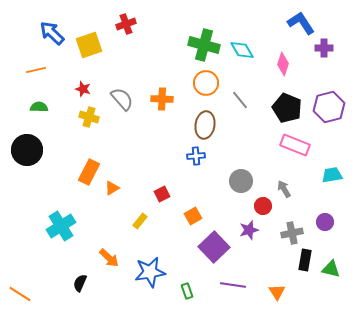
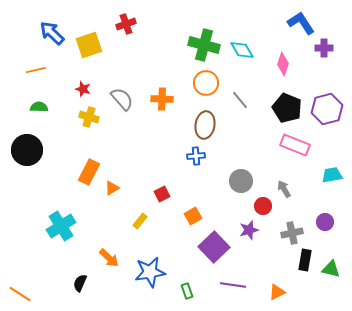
purple hexagon at (329, 107): moved 2 px left, 2 px down
orange triangle at (277, 292): rotated 36 degrees clockwise
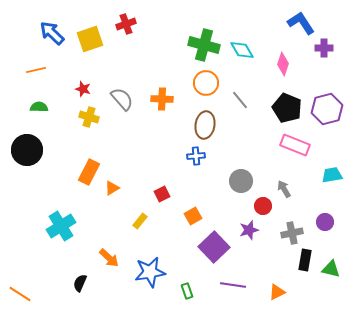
yellow square at (89, 45): moved 1 px right, 6 px up
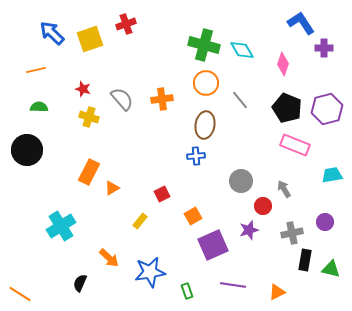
orange cross at (162, 99): rotated 10 degrees counterclockwise
purple square at (214, 247): moved 1 px left, 2 px up; rotated 20 degrees clockwise
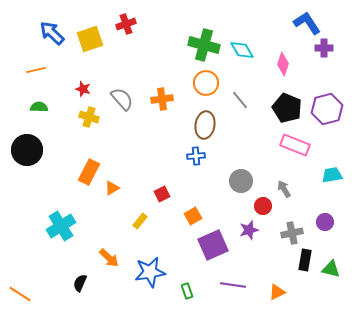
blue L-shape at (301, 23): moved 6 px right
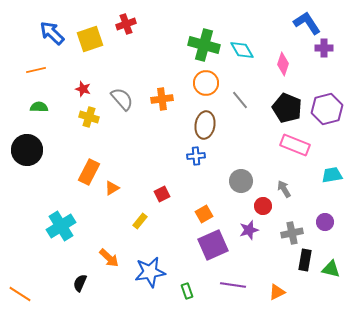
orange square at (193, 216): moved 11 px right, 2 px up
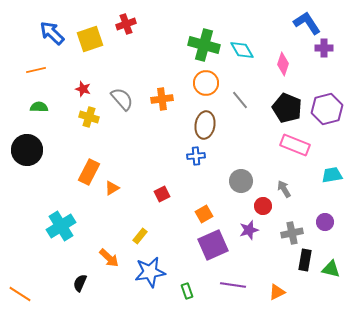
yellow rectangle at (140, 221): moved 15 px down
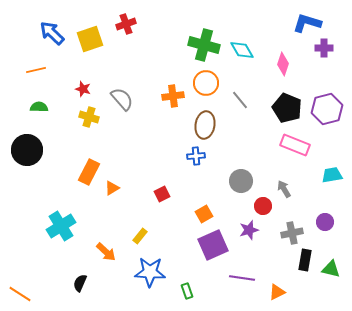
blue L-shape at (307, 23): rotated 40 degrees counterclockwise
orange cross at (162, 99): moved 11 px right, 3 px up
orange arrow at (109, 258): moved 3 px left, 6 px up
blue star at (150, 272): rotated 12 degrees clockwise
purple line at (233, 285): moved 9 px right, 7 px up
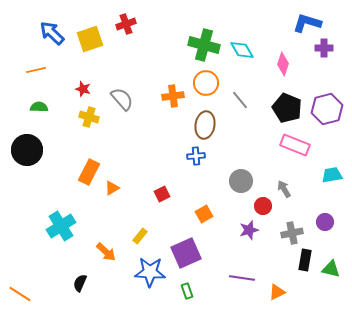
purple square at (213, 245): moved 27 px left, 8 px down
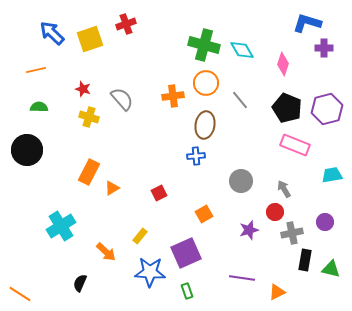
red square at (162, 194): moved 3 px left, 1 px up
red circle at (263, 206): moved 12 px right, 6 px down
